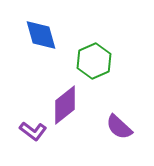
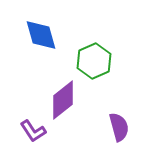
purple diamond: moved 2 px left, 5 px up
purple semicircle: rotated 148 degrees counterclockwise
purple L-shape: rotated 20 degrees clockwise
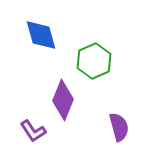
purple diamond: rotated 30 degrees counterclockwise
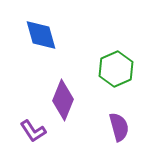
green hexagon: moved 22 px right, 8 px down
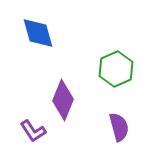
blue diamond: moved 3 px left, 2 px up
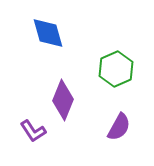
blue diamond: moved 10 px right
purple semicircle: rotated 44 degrees clockwise
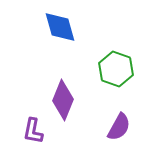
blue diamond: moved 12 px right, 6 px up
green hexagon: rotated 16 degrees counterclockwise
purple L-shape: rotated 44 degrees clockwise
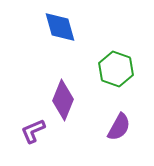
purple L-shape: rotated 56 degrees clockwise
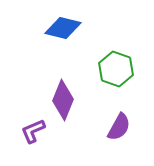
blue diamond: moved 3 px right, 1 px down; rotated 60 degrees counterclockwise
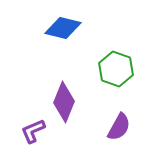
purple diamond: moved 1 px right, 2 px down
